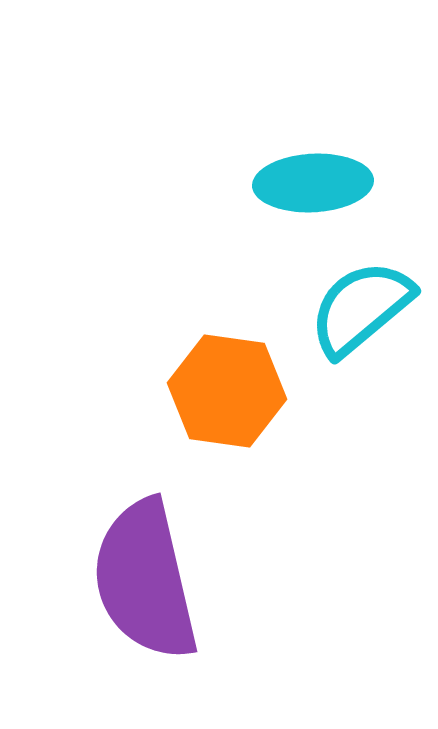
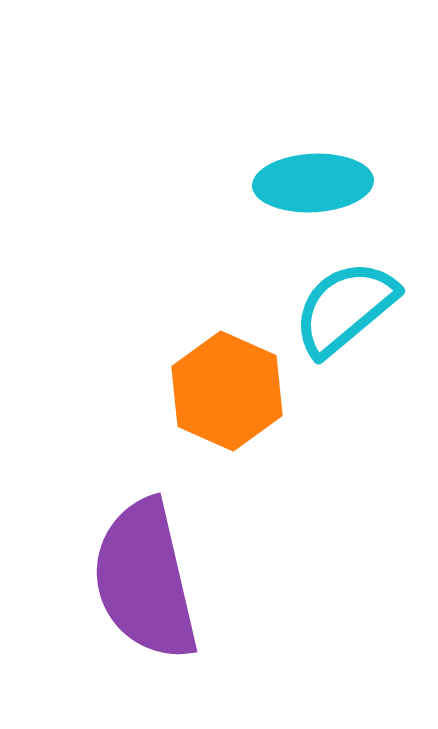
cyan semicircle: moved 16 px left
orange hexagon: rotated 16 degrees clockwise
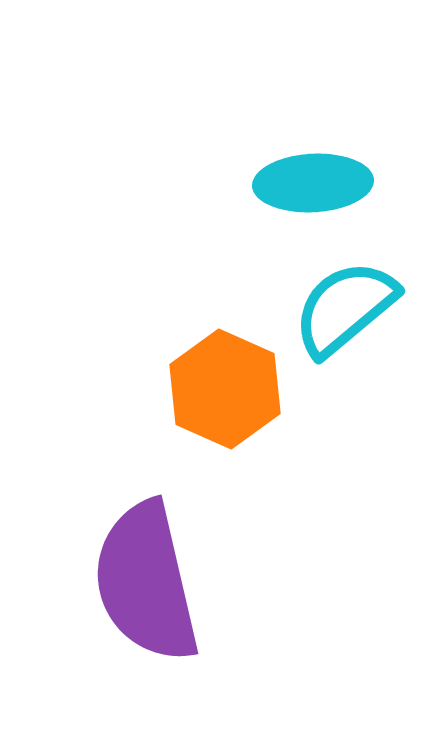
orange hexagon: moved 2 px left, 2 px up
purple semicircle: moved 1 px right, 2 px down
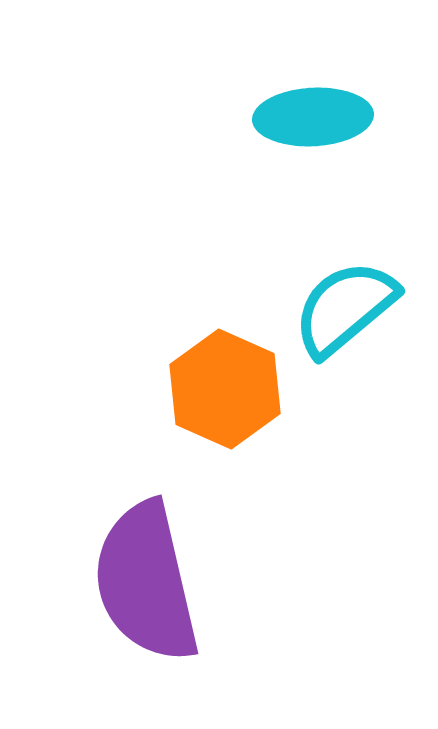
cyan ellipse: moved 66 px up
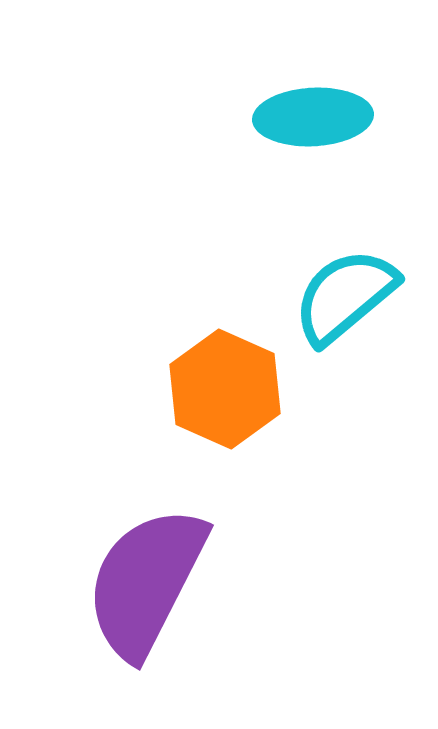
cyan semicircle: moved 12 px up
purple semicircle: rotated 40 degrees clockwise
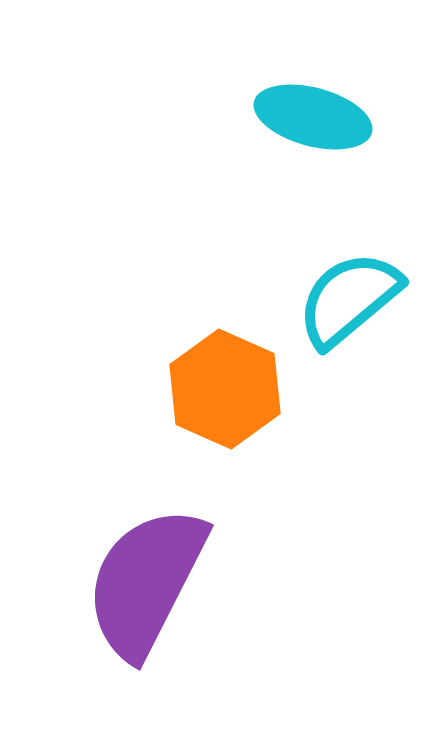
cyan ellipse: rotated 18 degrees clockwise
cyan semicircle: moved 4 px right, 3 px down
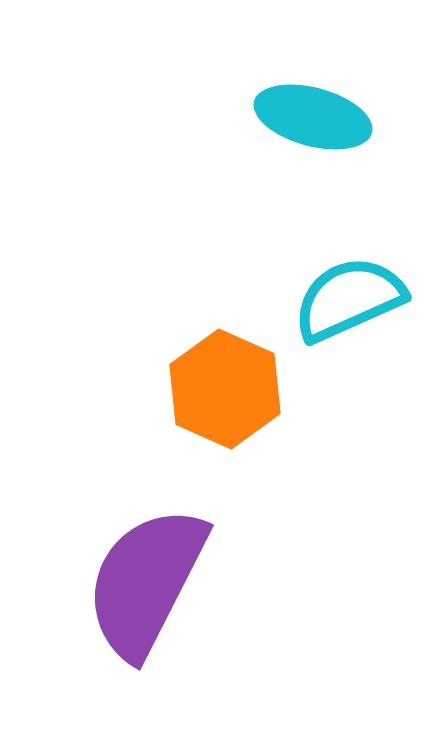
cyan semicircle: rotated 16 degrees clockwise
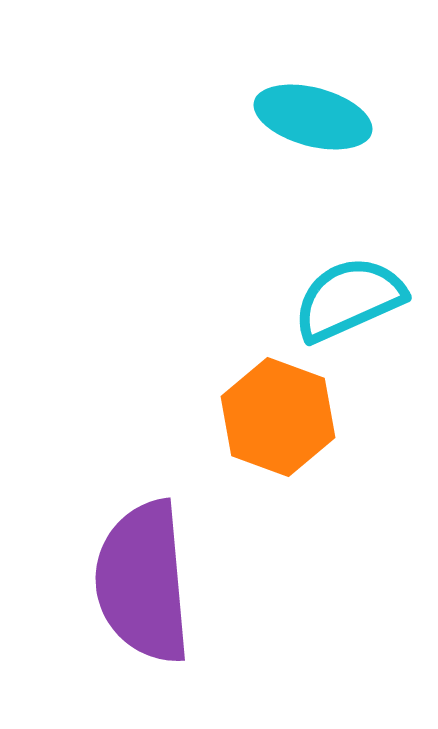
orange hexagon: moved 53 px right, 28 px down; rotated 4 degrees counterclockwise
purple semicircle: moved 3 px left; rotated 32 degrees counterclockwise
